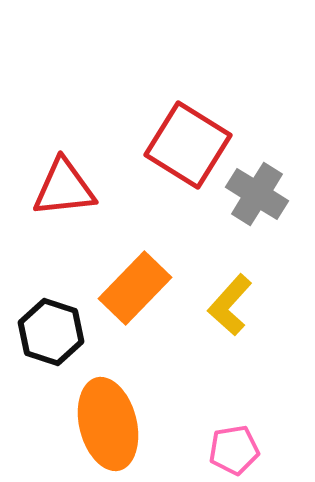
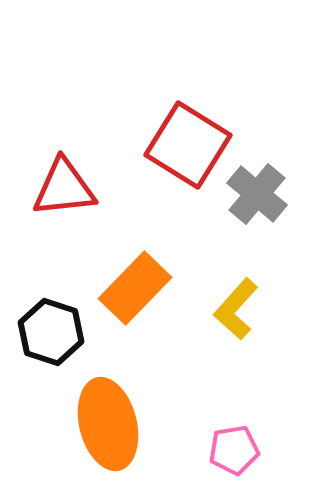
gray cross: rotated 8 degrees clockwise
yellow L-shape: moved 6 px right, 4 px down
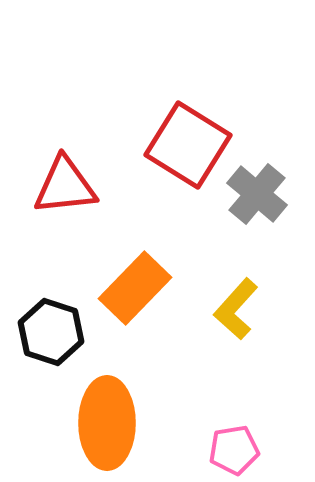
red triangle: moved 1 px right, 2 px up
orange ellipse: moved 1 px left, 1 px up; rotated 14 degrees clockwise
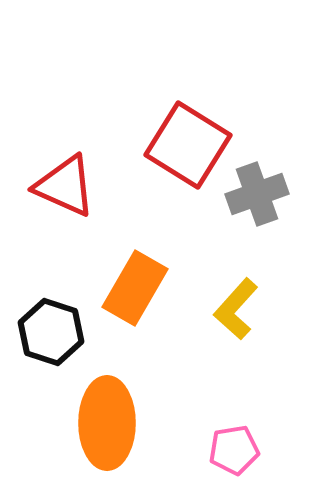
red triangle: rotated 30 degrees clockwise
gray cross: rotated 30 degrees clockwise
orange rectangle: rotated 14 degrees counterclockwise
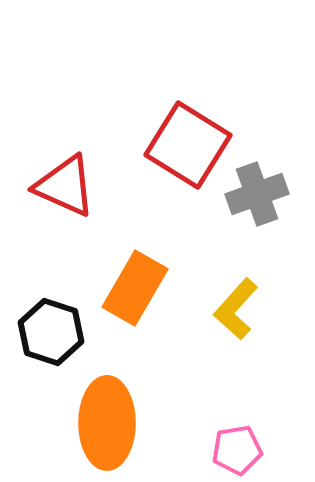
pink pentagon: moved 3 px right
